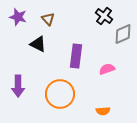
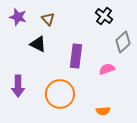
gray diamond: moved 8 px down; rotated 20 degrees counterclockwise
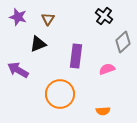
brown triangle: rotated 16 degrees clockwise
black triangle: rotated 48 degrees counterclockwise
purple arrow: moved 16 px up; rotated 120 degrees clockwise
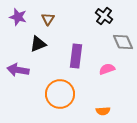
gray diamond: rotated 70 degrees counterclockwise
purple arrow: rotated 20 degrees counterclockwise
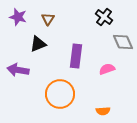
black cross: moved 1 px down
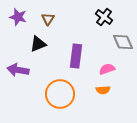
orange semicircle: moved 21 px up
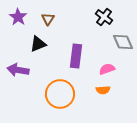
purple star: rotated 18 degrees clockwise
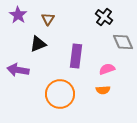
purple star: moved 2 px up
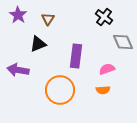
orange circle: moved 4 px up
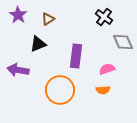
brown triangle: rotated 24 degrees clockwise
